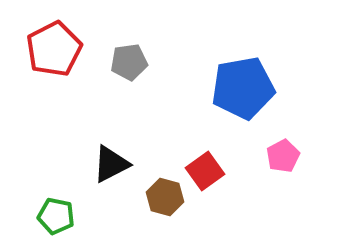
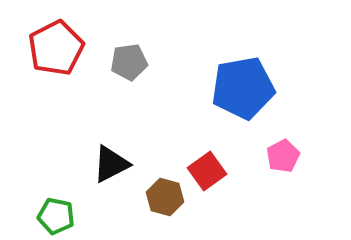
red pentagon: moved 2 px right, 1 px up
red square: moved 2 px right
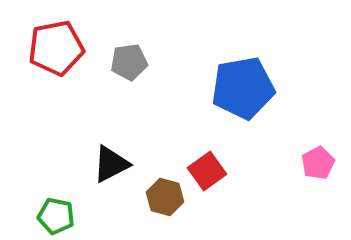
red pentagon: rotated 16 degrees clockwise
pink pentagon: moved 35 px right, 7 px down
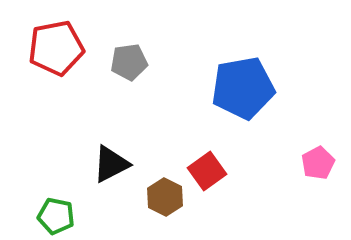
brown hexagon: rotated 12 degrees clockwise
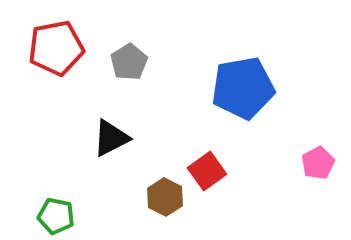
gray pentagon: rotated 24 degrees counterclockwise
black triangle: moved 26 px up
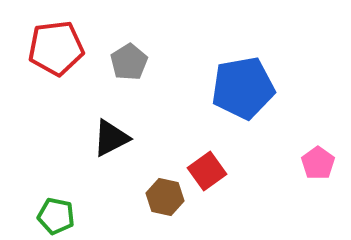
red pentagon: rotated 4 degrees clockwise
pink pentagon: rotated 8 degrees counterclockwise
brown hexagon: rotated 15 degrees counterclockwise
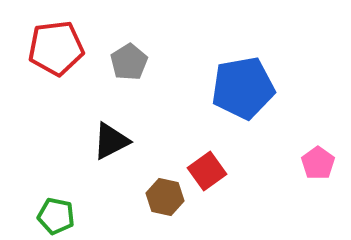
black triangle: moved 3 px down
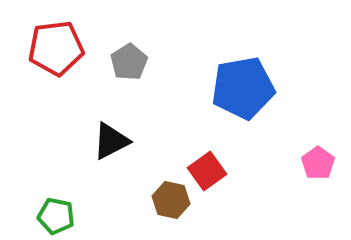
brown hexagon: moved 6 px right, 3 px down
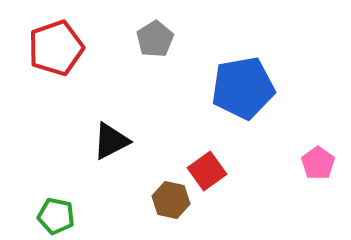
red pentagon: rotated 12 degrees counterclockwise
gray pentagon: moved 26 px right, 23 px up
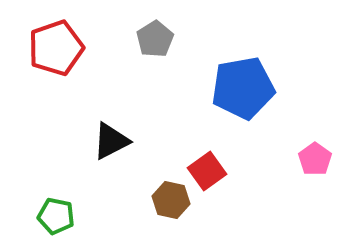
pink pentagon: moved 3 px left, 4 px up
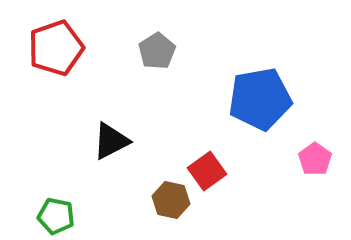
gray pentagon: moved 2 px right, 12 px down
blue pentagon: moved 17 px right, 11 px down
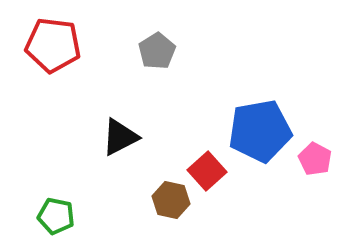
red pentagon: moved 3 px left, 3 px up; rotated 26 degrees clockwise
blue pentagon: moved 32 px down
black triangle: moved 9 px right, 4 px up
pink pentagon: rotated 8 degrees counterclockwise
red square: rotated 6 degrees counterclockwise
